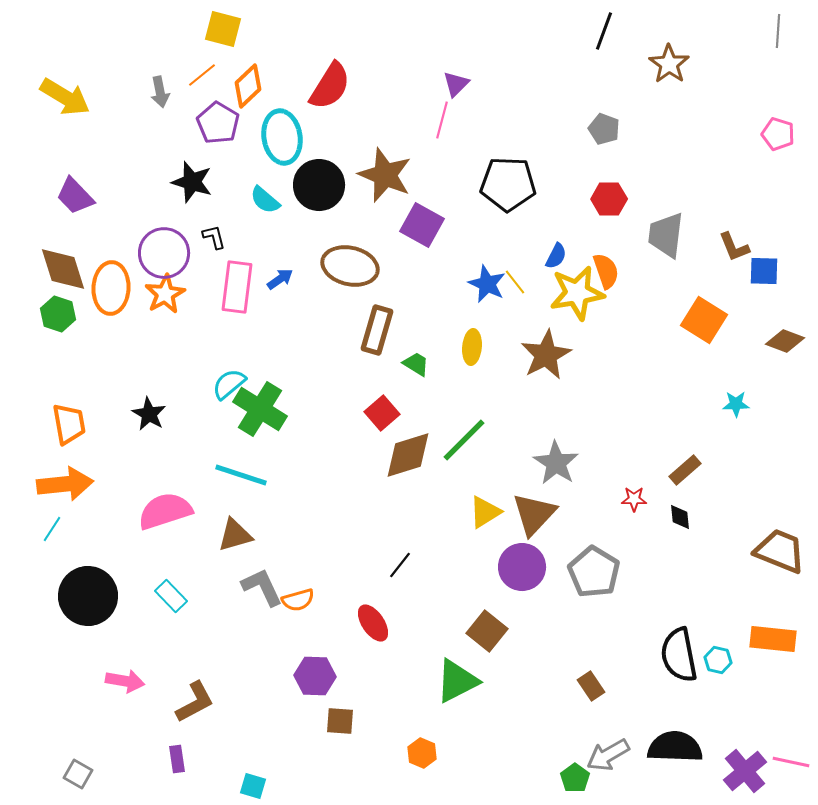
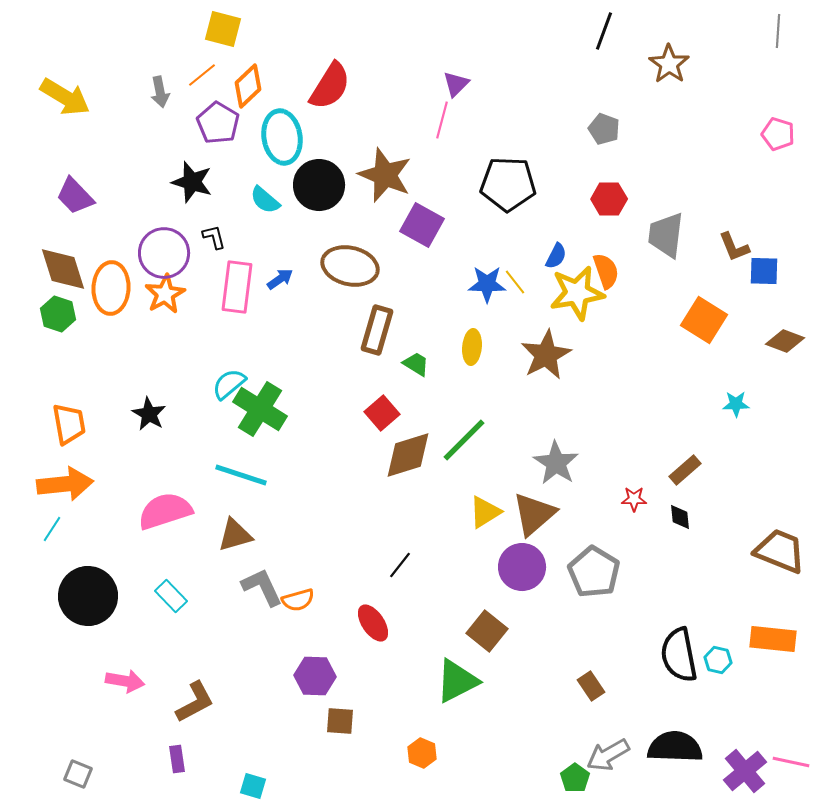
blue star at (487, 284): rotated 24 degrees counterclockwise
brown triangle at (534, 514): rotated 6 degrees clockwise
gray square at (78, 774): rotated 8 degrees counterclockwise
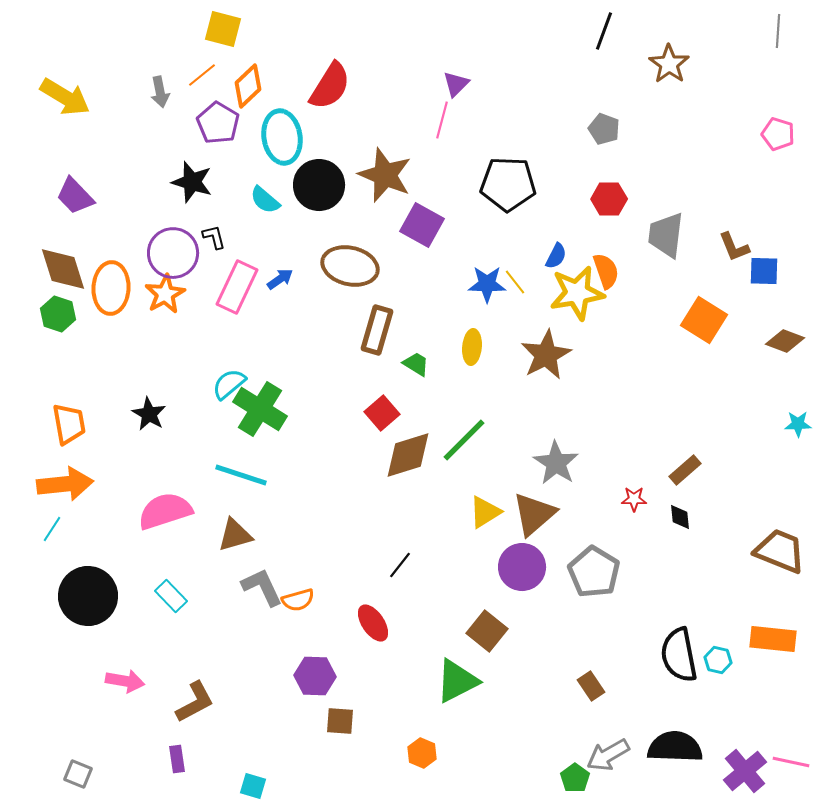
purple circle at (164, 253): moved 9 px right
pink rectangle at (237, 287): rotated 18 degrees clockwise
cyan star at (736, 404): moved 62 px right, 20 px down
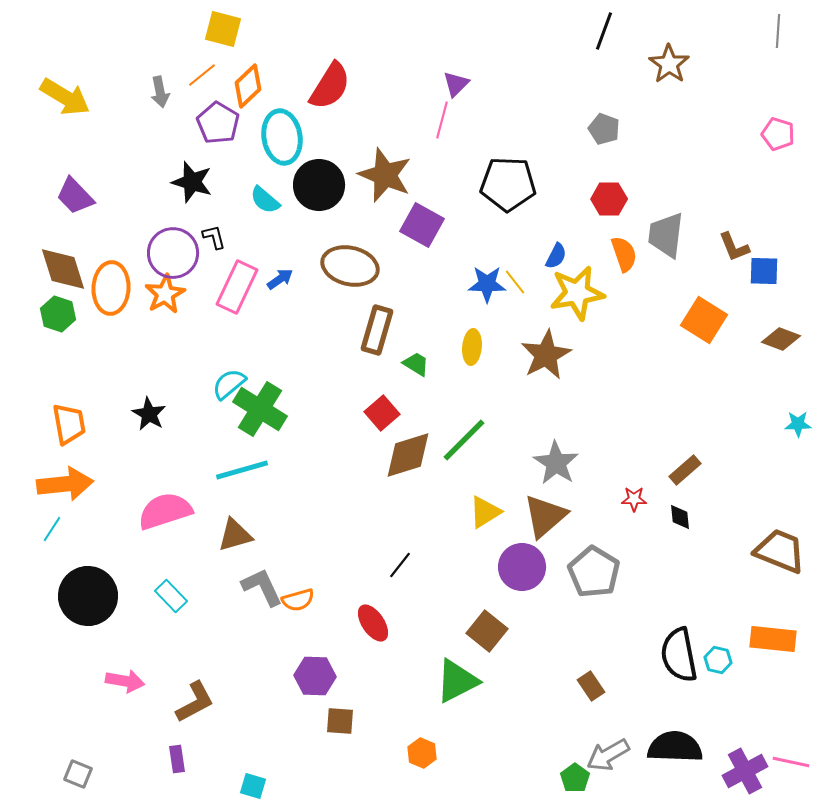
orange semicircle at (606, 271): moved 18 px right, 17 px up
brown diamond at (785, 341): moved 4 px left, 2 px up
cyan line at (241, 475): moved 1 px right, 5 px up; rotated 34 degrees counterclockwise
brown triangle at (534, 514): moved 11 px right, 2 px down
purple cross at (745, 771): rotated 12 degrees clockwise
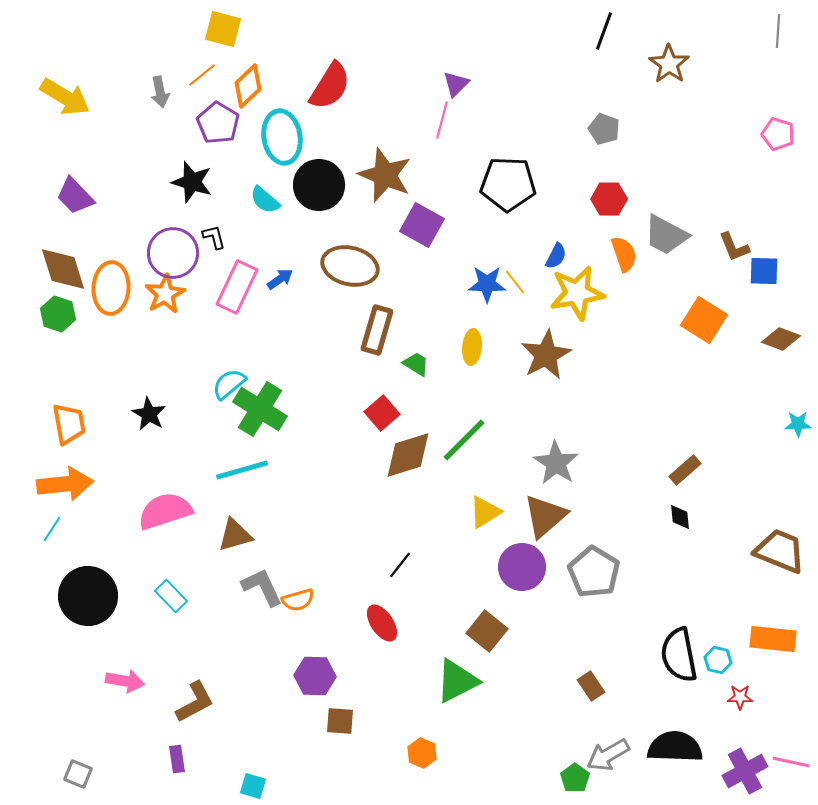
gray trapezoid at (666, 235): rotated 69 degrees counterclockwise
red star at (634, 499): moved 106 px right, 198 px down
red ellipse at (373, 623): moved 9 px right
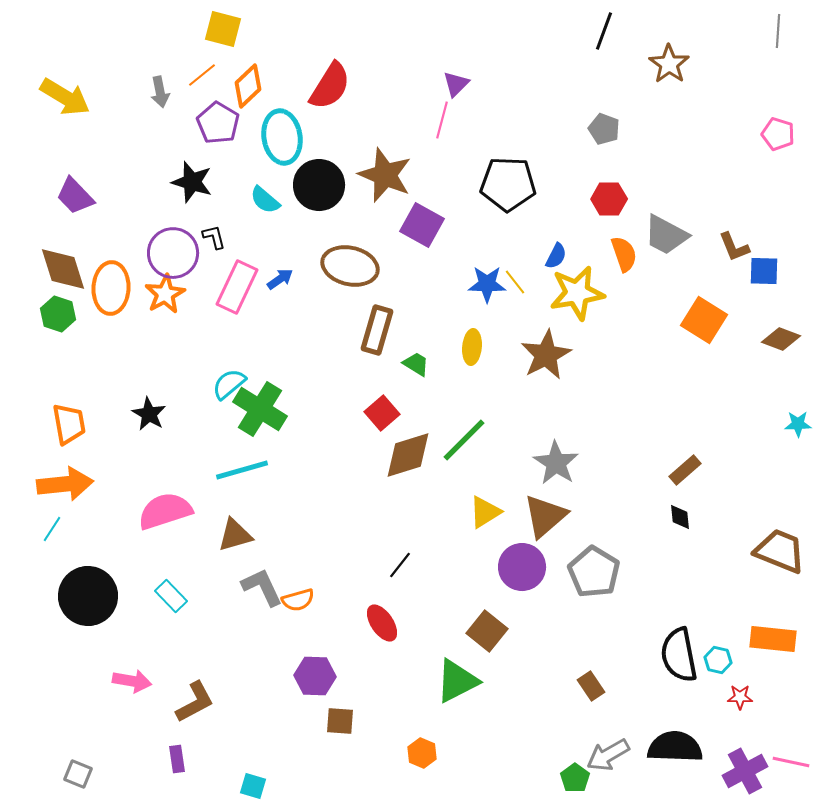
pink arrow at (125, 681): moved 7 px right
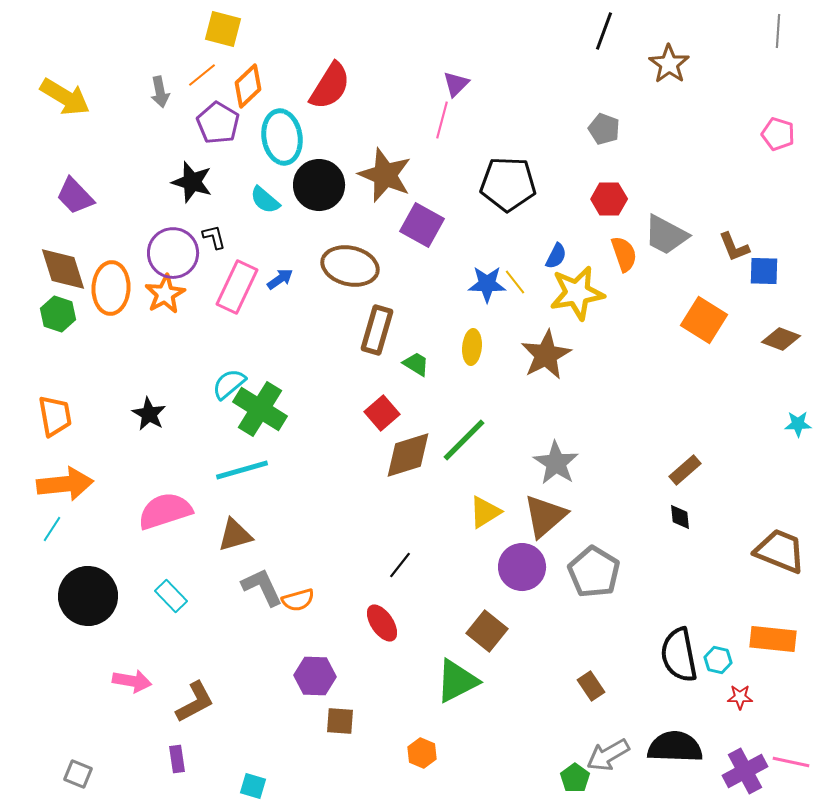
orange trapezoid at (69, 424): moved 14 px left, 8 px up
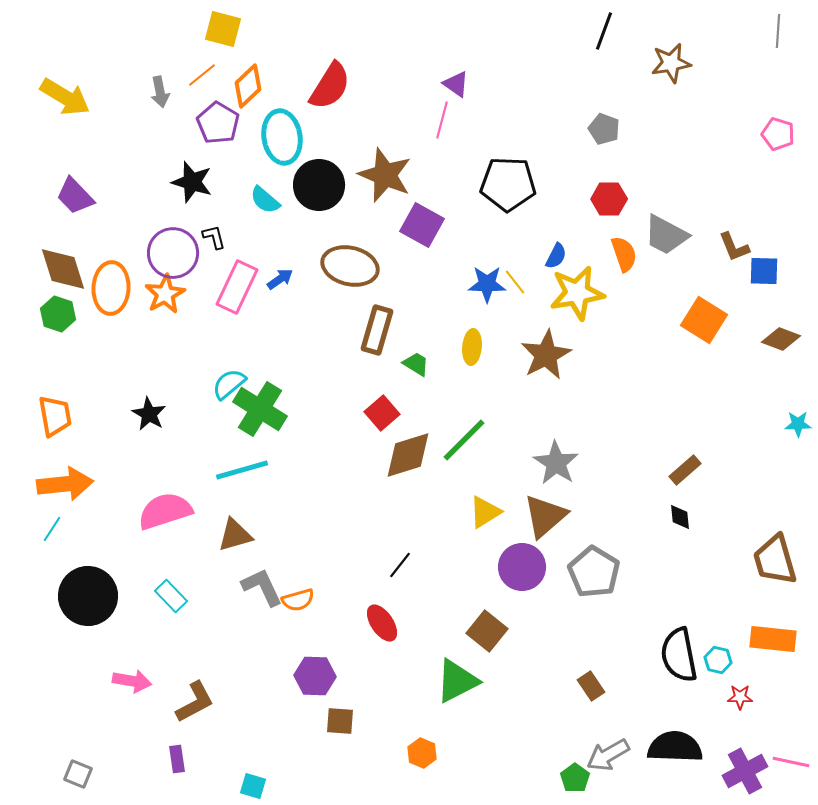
brown star at (669, 64): moved 2 px right, 1 px up; rotated 27 degrees clockwise
purple triangle at (456, 84): rotated 40 degrees counterclockwise
brown trapezoid at (780, 551): moved 5 px left, 9 px down; rotated 128 degrees counterclockwise
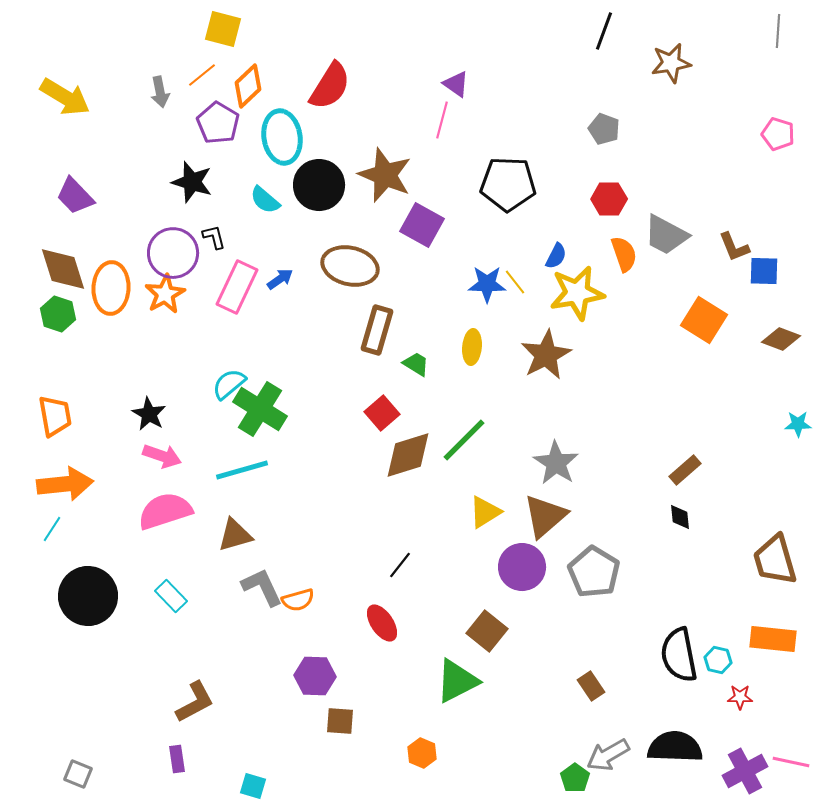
pink arrow at (132, 681): moved 30 px right, 225 px up; rotated 9 degrees clockwise
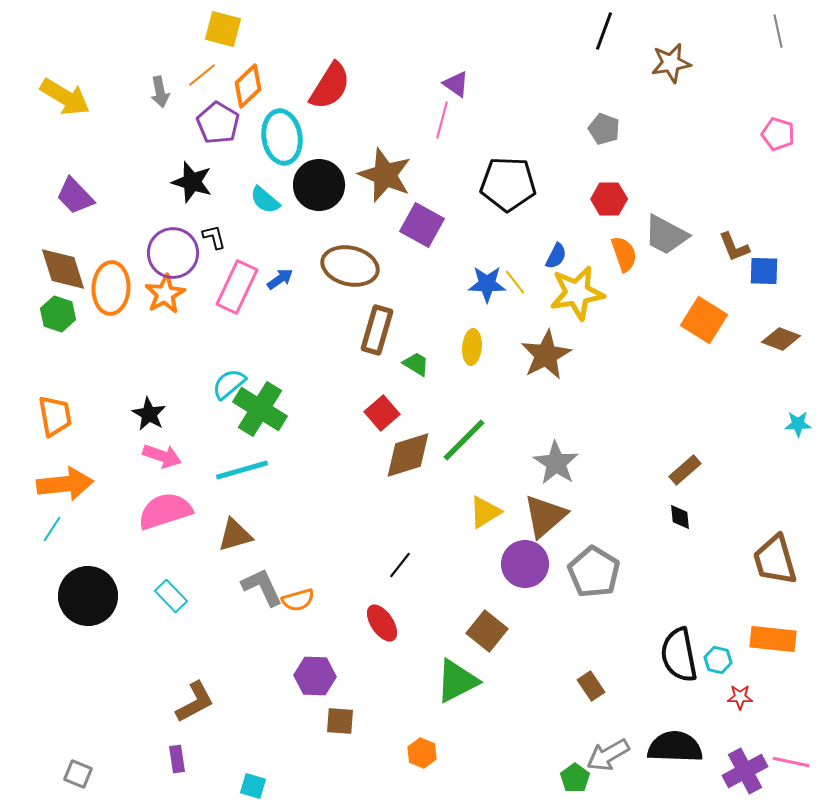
gray line at (778, 31): rotated 16 degrees counterclockwise
purple circle at (522, 567): moved 3 px right, 3 px up
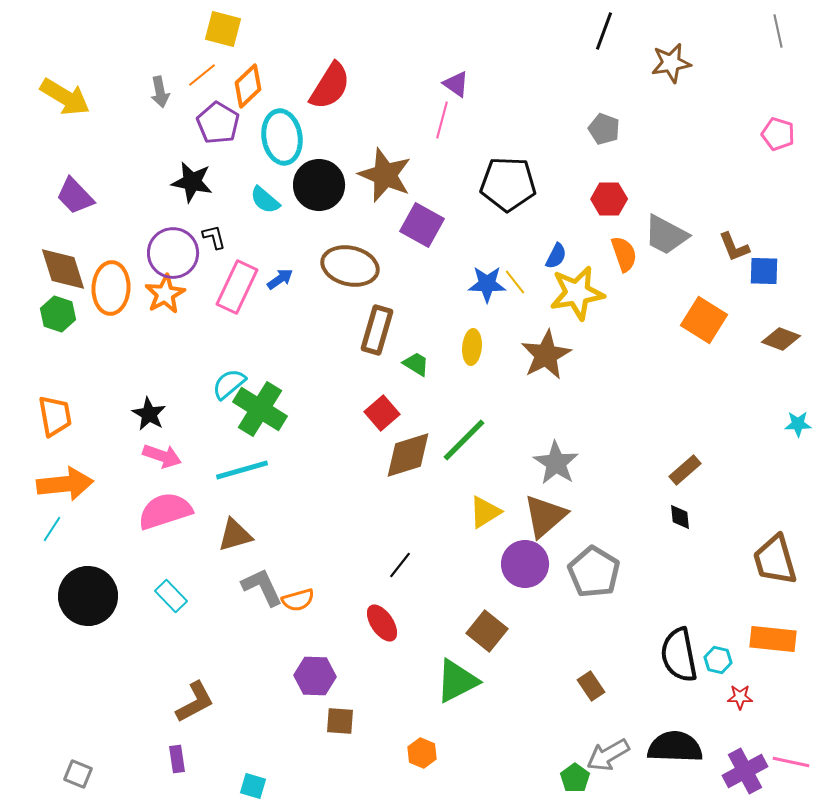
black star at (192, 182): rotated 6 degrees counterclockwise
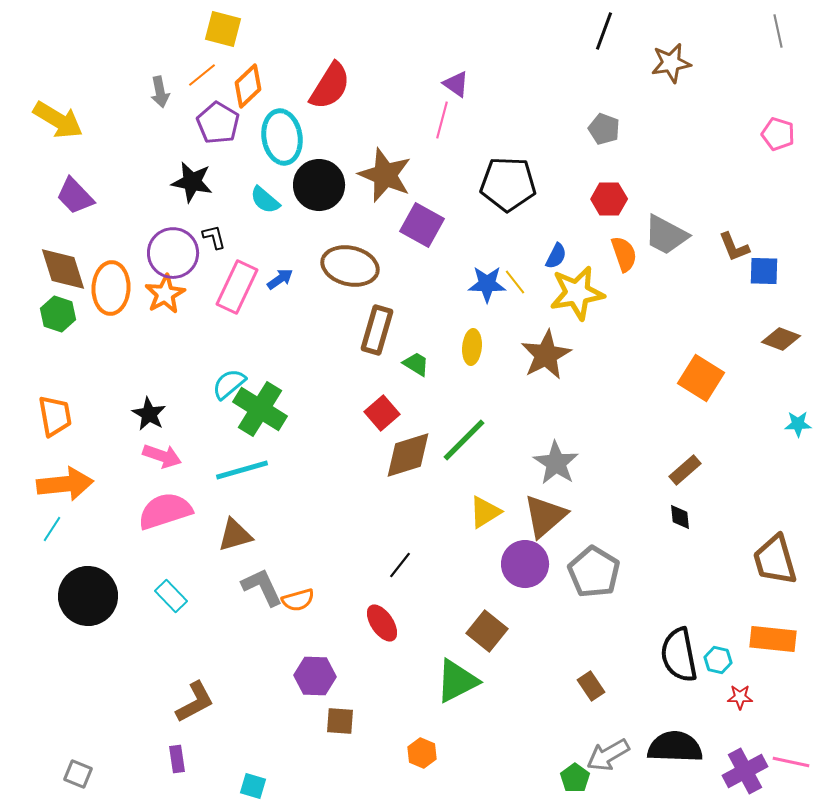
yellow arrow at (65, 97): moved 7 px left, 23 px down
orange square at (704, 320): moved 3 px left, 58 px down
